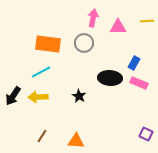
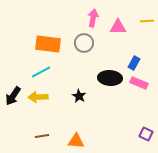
brown line: rotated 48 degrees clockwise
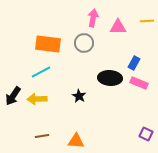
yellow arrow: moved 1 px left, 2 px down
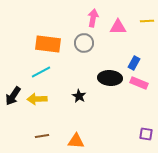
purple square: rotated 16 degrees counterclockwise
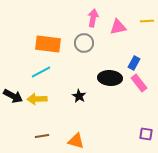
pink triangle: rotated 12 degrees counterclockwise
pink rectangle: rotated 30 degrees clockwise
black arrow: rotated 96 degrees counterclockwise
orange triangle: rotated 12 degrees clockwise
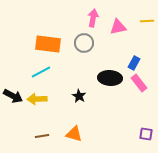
orange triangle: moved 2 px left, 7 px up
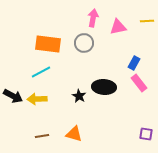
black ellipse: moved 6 px left, 9 px down
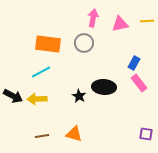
pink triangle: moved 2 px right, 3 px up
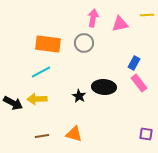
yellow line: moved 6 px up
black arrow: moved 7 px down
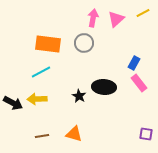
yellow line: moved 4 px left, 2 px up; rotated 24 degrees counterclockwise
pink triangle: moved 4 px left, 5 px up; rotated 30 degrees counterclockwise
